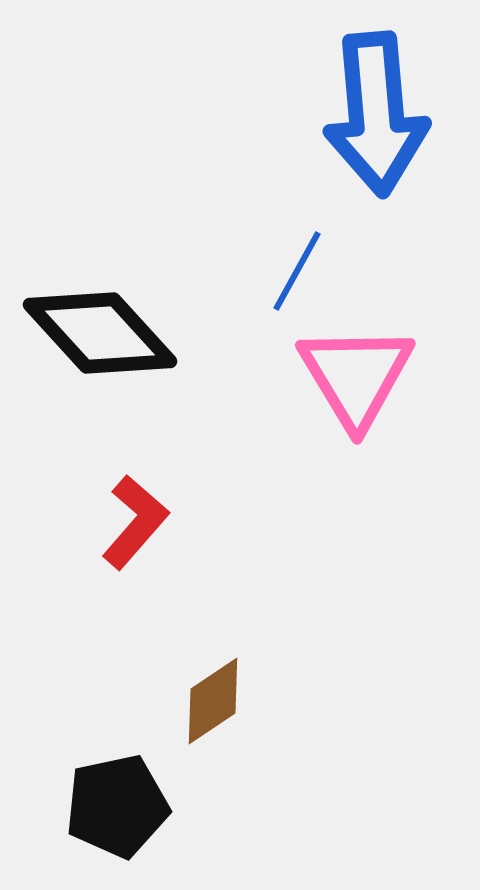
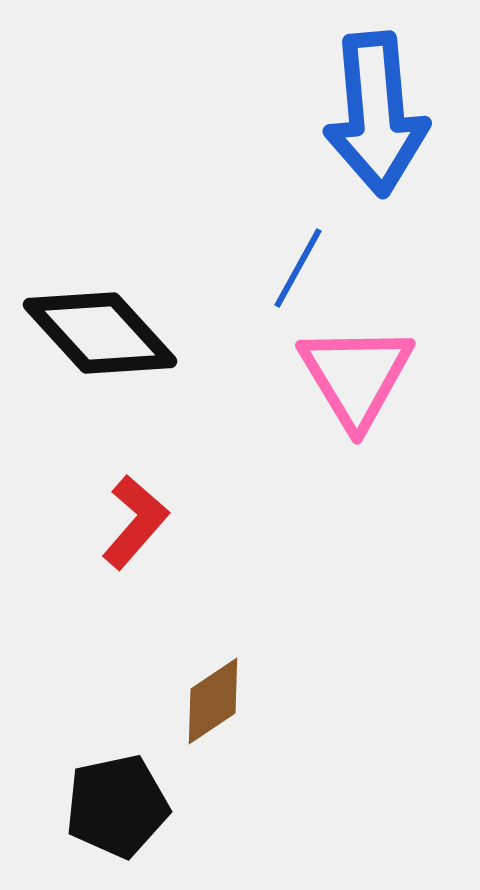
blue line: moved 1 px right, 3 px up
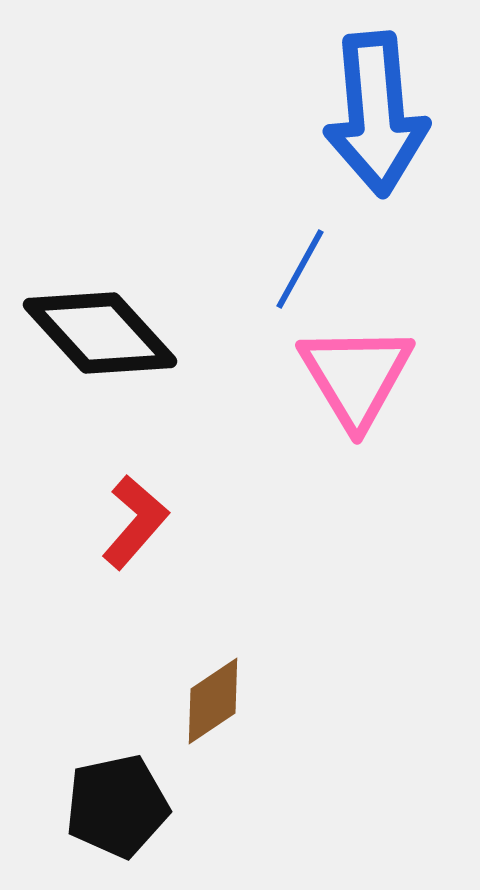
blue line: moved 2 px right, 1 px down
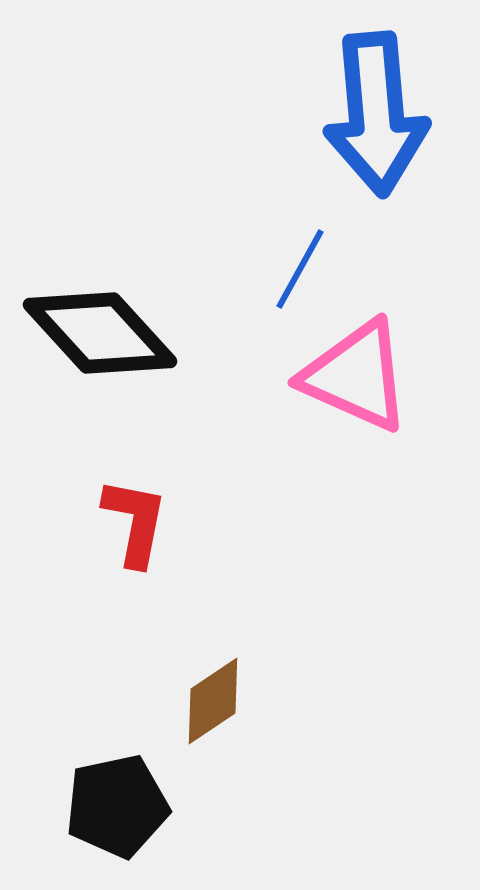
pink triangle: rotated 35 degrees counterclockwise
red L-shape: rotated 30 degrees counterclockwise
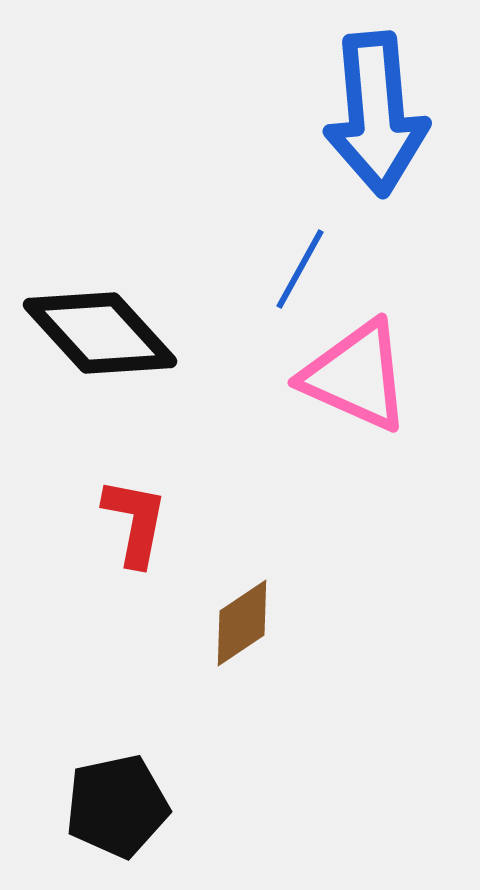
brown diamond: moved 29 px right, 78 px up
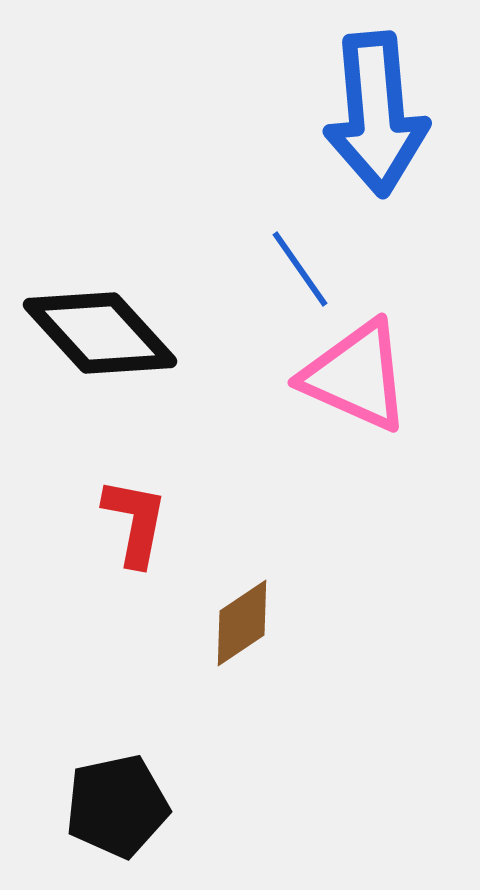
blue line: rotated 64 degrees counterclockwise
